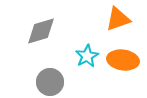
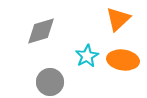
orange triangle: rotated 24 degrees counterclockwise
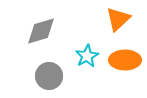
orange ellipse: moved 2 px right; rotated 8 degrees counterclockwise
gray circle: moved 1 px left, 6 px up
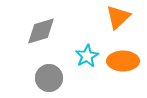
orange triangle: moved 2 px up
orange ellipse: moved 2 px left, 1 px down
gray circle: moved 2 px down
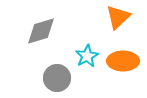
gray circle: moved 8 px right
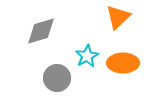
orange ellipse: moved 2 px down
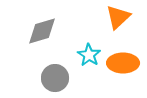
gray diamond: moved 1 px right
cyan star: moved 2 px right, 1 px up; rotated 10 degrees counterclockwise
gray circle: moved 2 px left
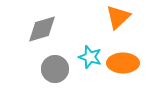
gray diamond: moved 2 px up
cyan star: moved 1 px right, 2 px down; rotated 15 degrees counterclockwise
gray circle: moved 9 px up
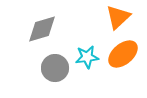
cyan star: moved 3 px left; rotated 25 degrees counterclockwise
orange ellipse: moved 9 px up; rotated 40 degrees counterclockwise
gray circle: moved 1 px up
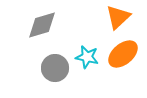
gray diamond: moved 4 px up
cyan star: rotated 20 degrees clockwise
